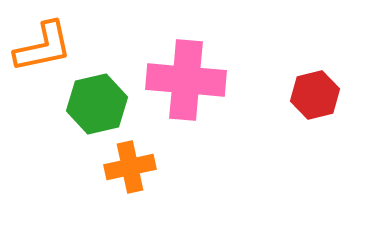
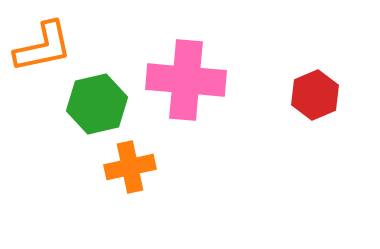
red hexagon: rotated 9 degrees counterclockwise
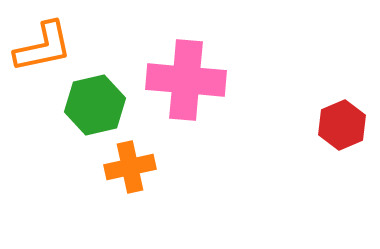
red hexagon: moved 27 px right, 30 px down
green hexagon: moved 2 px left, 1 px down
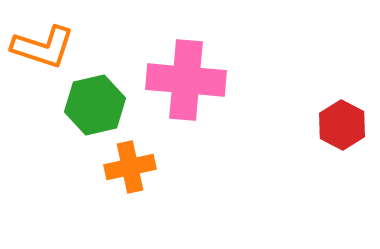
orange L-shape: rotated 30 degrees clockwise
red hexagon: rotated 9 degrees counterclockwise
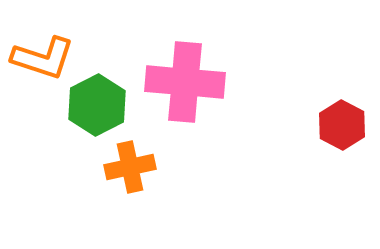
orange L-shape: moved 11 px down
pink cross: moved 1 px left, 2 px down
green hexagon: moved 2 px right; rotated 14 degrees counterclockwise
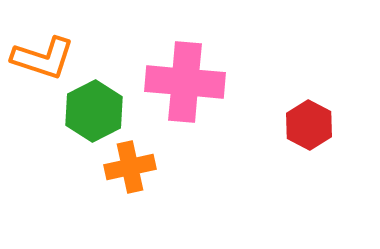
green hexagon: moved 3 px left, 6 px down
red hexagon: moved 33 px left
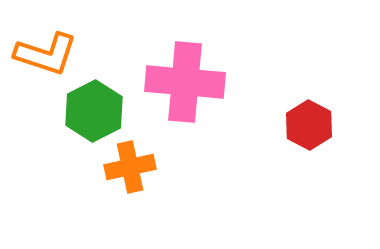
orange L-shape: moved 3 px right, 4 px up
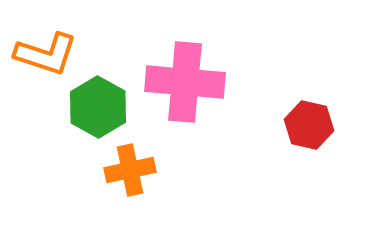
green hexagon: moved 4 px right, 4 px up; rotated 4 degrees counterclockwise
red hexagon: rotated 15 degrees counterclockwise
orange cross: moved 3 px down
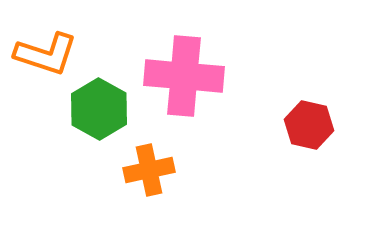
pink cross: moved 1 px left, 6 px up
green hexagon: moved 1 px right, 2 px down
orange cross: moved 19 px right
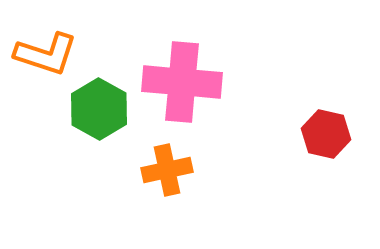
pink cross: moved 2 px left, 6 px down
red hexagon: moved 17 px right, 9 px down
orange cross: moved 18 px right
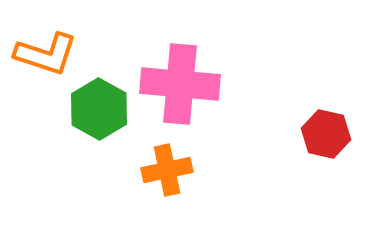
pink cross: moved 2 px left, 2 px down
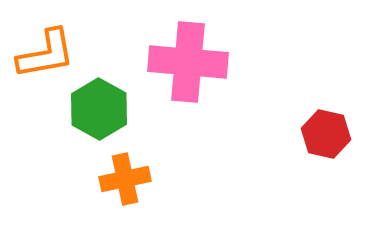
orange L-shape: rotated 28 degrees counterclockwise
pink cross: moved 8 px right, 22 px up
orange cross: moved 42 px left, 9 px down
